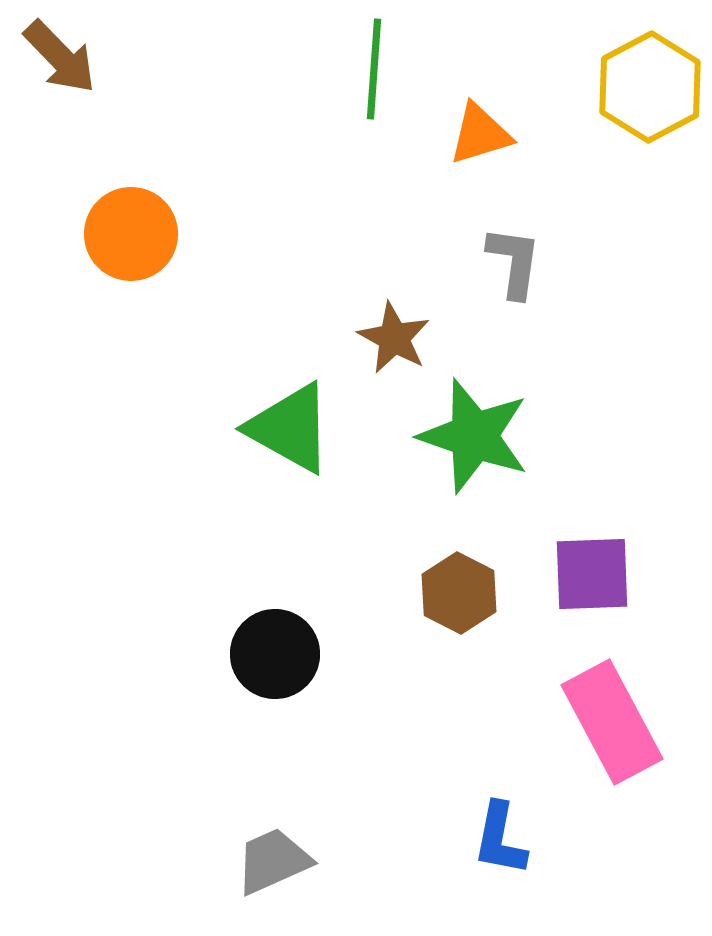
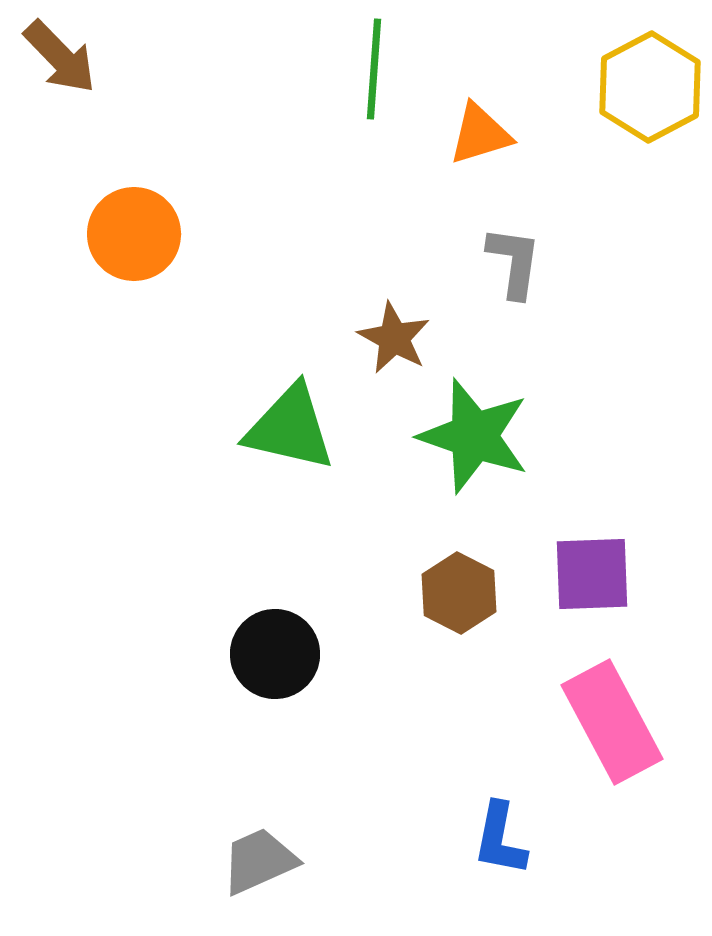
orange circle: moved 3 px right
green triangle: rotated 16 degrees counterclockwise
gray trapezoid: moved 14 px left
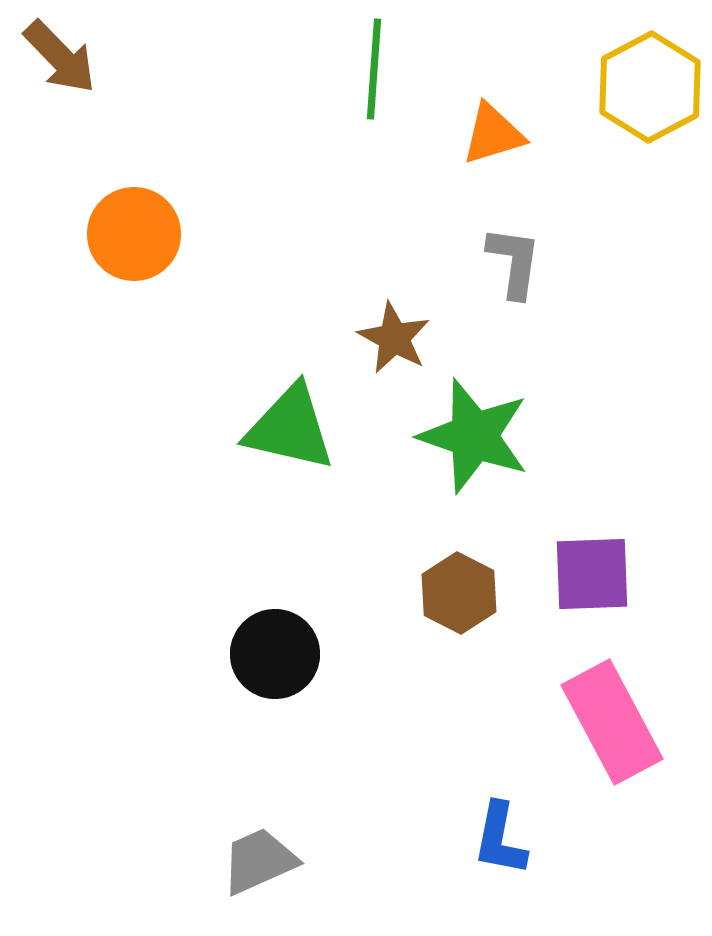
orange triangle: moved 13 px right
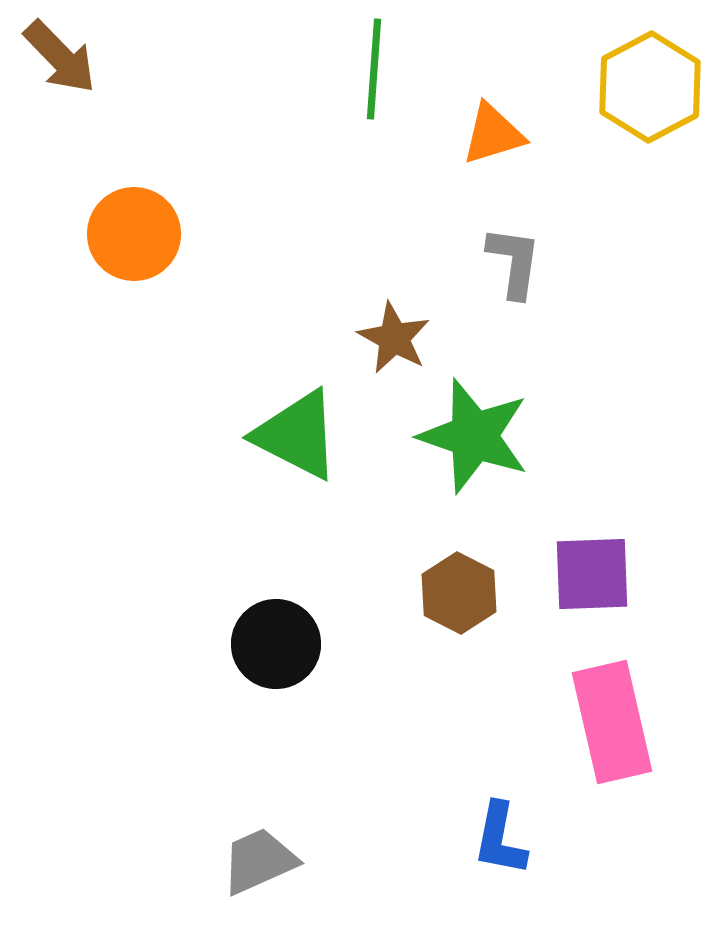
green triangle: moved 7 px right, 7 px down; rotated 14 degrees clockwise
black circle: moved 1 px right, 10 px up
pink rectangle: rotated 15 degrees clockwise
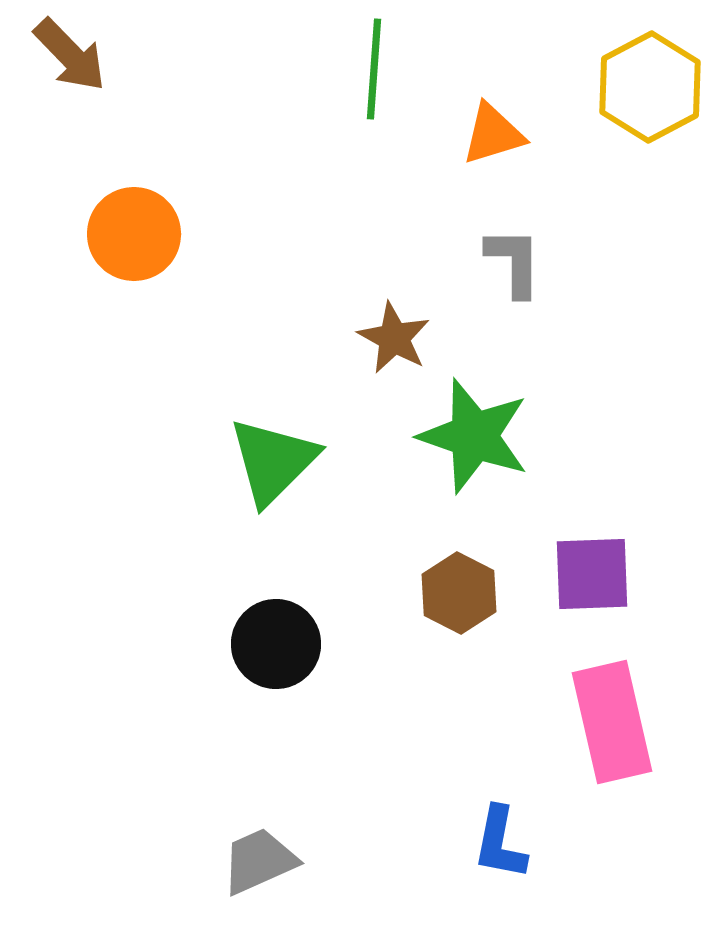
brown arrow: moved 10 px right, 2 px up
gray L-shape: rotated 8 degrees counterclockwise
green triangle: moved 24 px left, 26 px down; rotated 48 degrees clockwise
blue L-shape: moved 4 px down
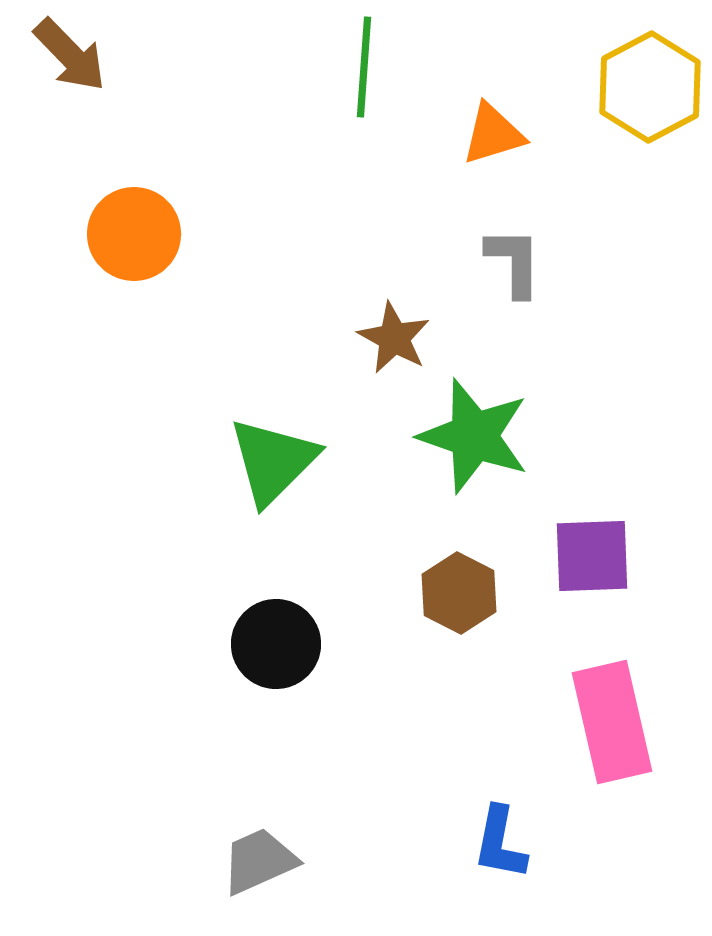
green line: moved 10 px left, 2 px up
purple square: moved 18 px up
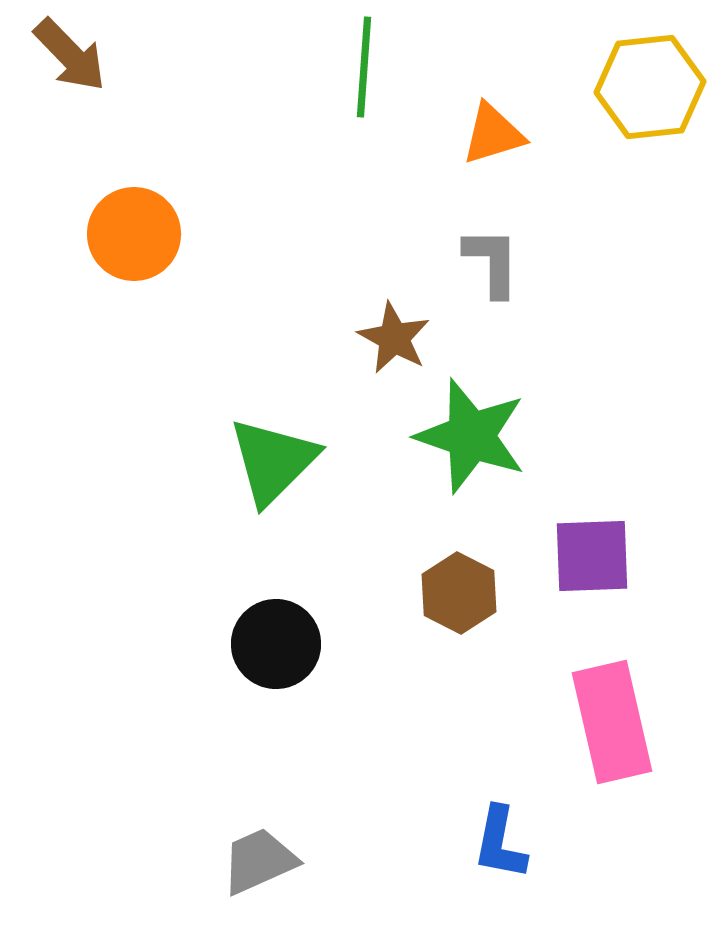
yellow hexagon: rotated 22 degrees clockwise
gray L-shape: moved 22 px left
green star: moved 3 px left
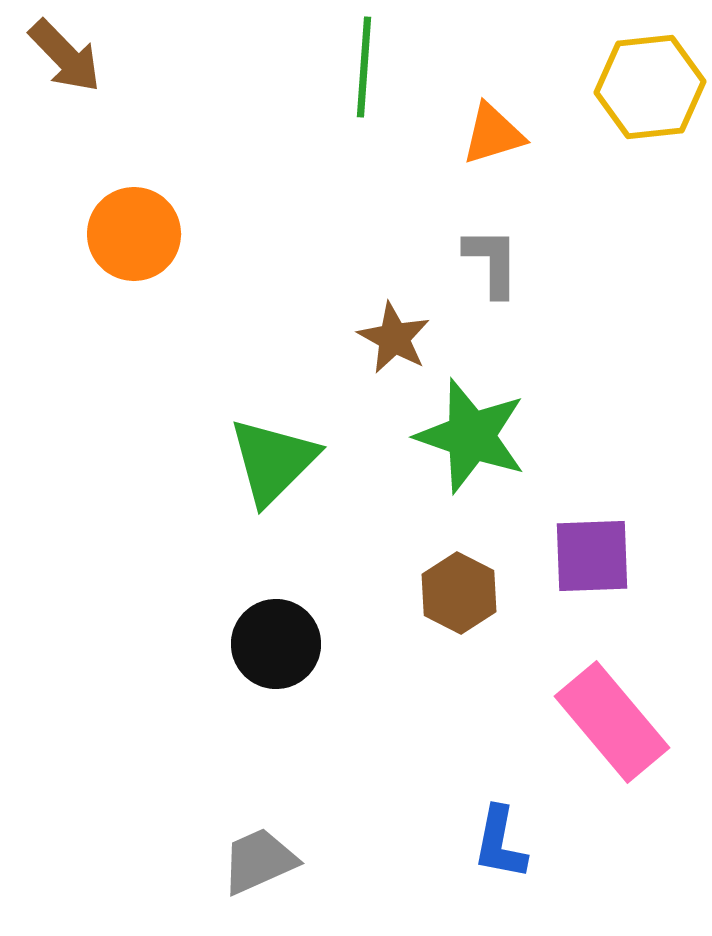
brown arrow: moved 5 px left, 1 px down
pink rectangle: rotated 27 degrees counterclockwise
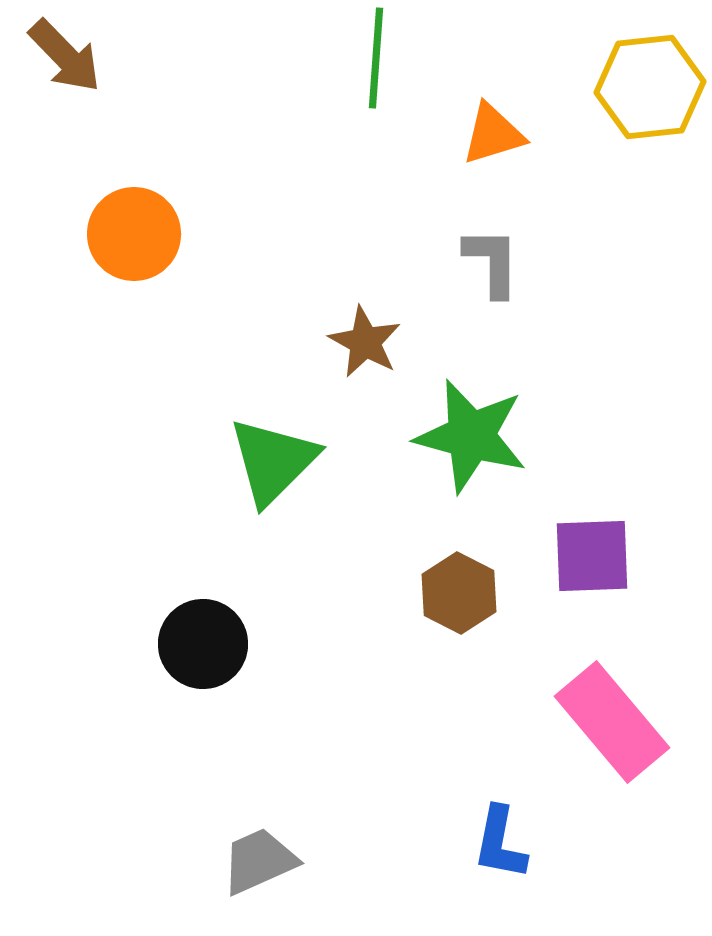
green line: moved 12 px right, 9 px up
brown star: moved 29 px left, 4 px down
green star: rotated 4 degrees counterclockwise
black circle: moved 73 px left
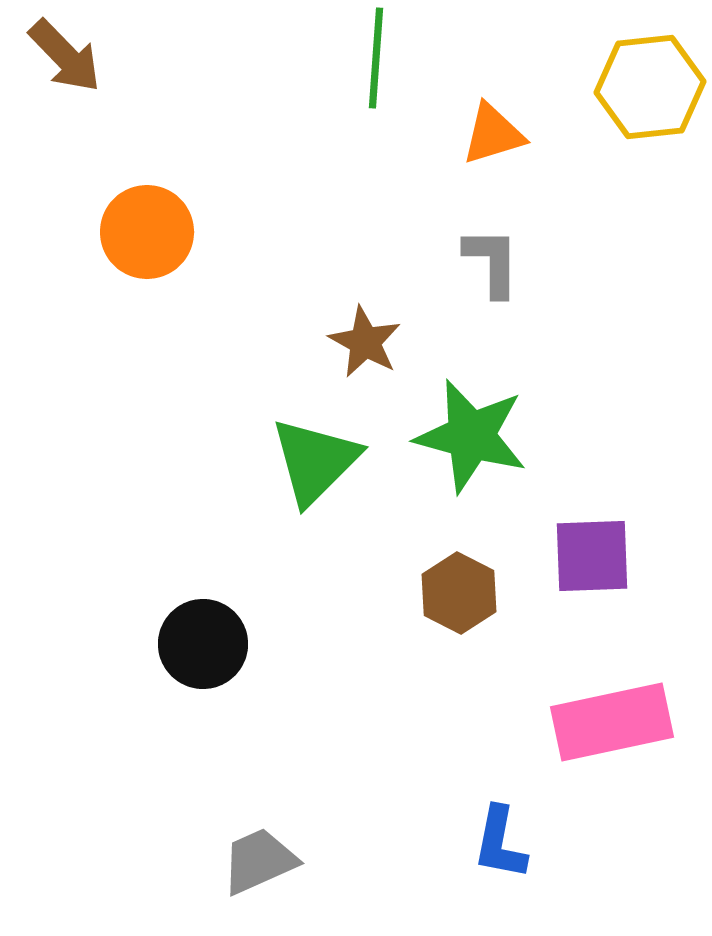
orange circle: moved 13 px right, 2 px up
green triangle: moved 42 px right
pink rectangle: rotated 62 degrees counterclockwise
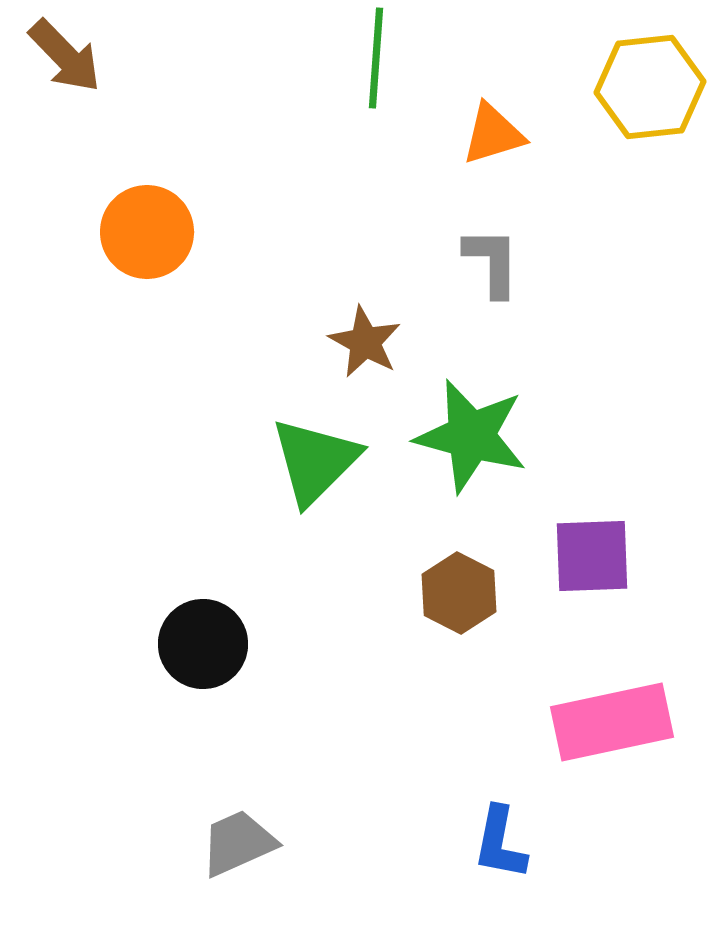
gray trapezoid: moved 21 px left, 18 px up
